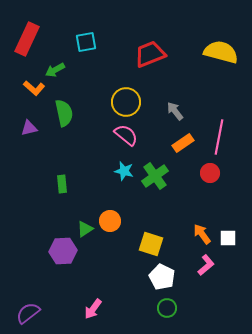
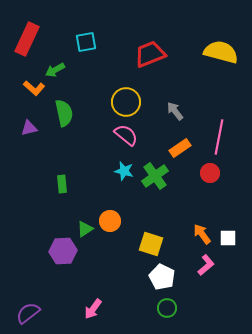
orange rectangle: moved 3 px left, 5 px down
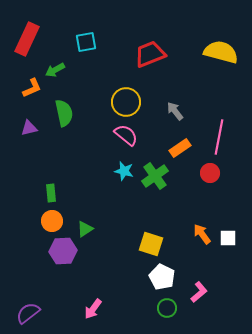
orange L-shape: moved 2 px left; rotated 65 degrees counterclockwise
green rectangle: moved 11 px left, 9 px down
orange circle: moved 58 px left
pink L-shape: moved 7 px left, 27 px down
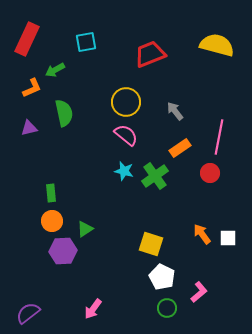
yellow semicircle: moved 4 px left, 7 px up
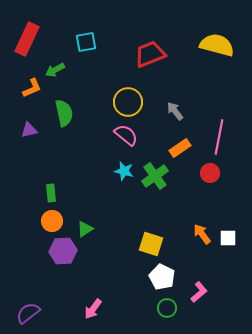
yellow circle: moved 2 px right
purple triangle: moved 2 px down
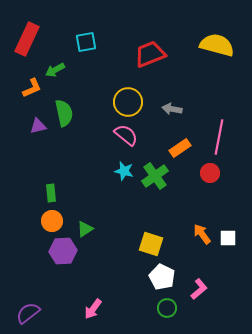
gray arrow: moved 3 px left, 2 px up; rotated 42 degrees counterclockwise
purple triangle: moved 9 px right, 4 px up
pink L-shape: moved 3 px up
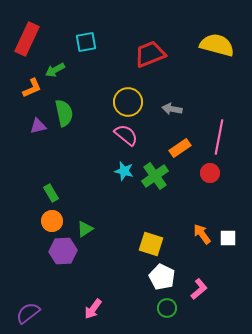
green rectangle: rotated 24 degrees counterclockwise
